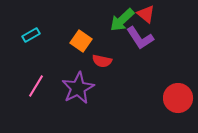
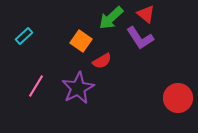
green arrow: moved 11 px left, 2 px up
cyan rectangle: moved 7 px left, 1 px down; rotated 12 degrees counterclockwise
red semicircle: rotated 42 degrees counterclockwise
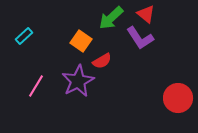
purple star: moved 7 px up
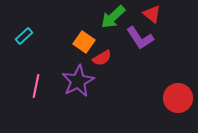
red triangle: moved 6 px right
green arrow: moved 2 px right, 1 px up
orange square: moved 3 px right, 1 px down
red semicircle: moved 3 px up
pink line: rotated 20 degrees counterclockwise
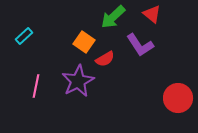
purple L-shape: moved 7 px down
red semicircle: moved 3 px right, 1 px down
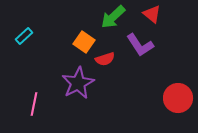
red semicircle: rotated 12 degrees clockwise
purple star: moved 2 px down
pink line: moved 2 px left, 18 px down
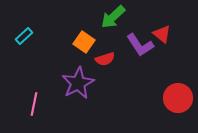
red triangle: moved 10 px right, 20 px down
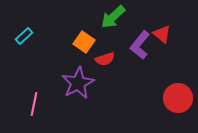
purple L-shape: rotated 72 degrees clockwise
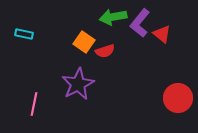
green arrow: rotated 32 degrees clockwise
cyan rectangle: moved 2 px up; rotated 54 degrees clockwise
purple L-shape: moved 22 px up
red semicircle: moved 8 px up
purple star: moved 1 px down
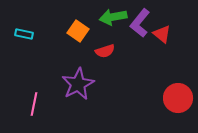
orange square: moved 6 px left, 11 px up
